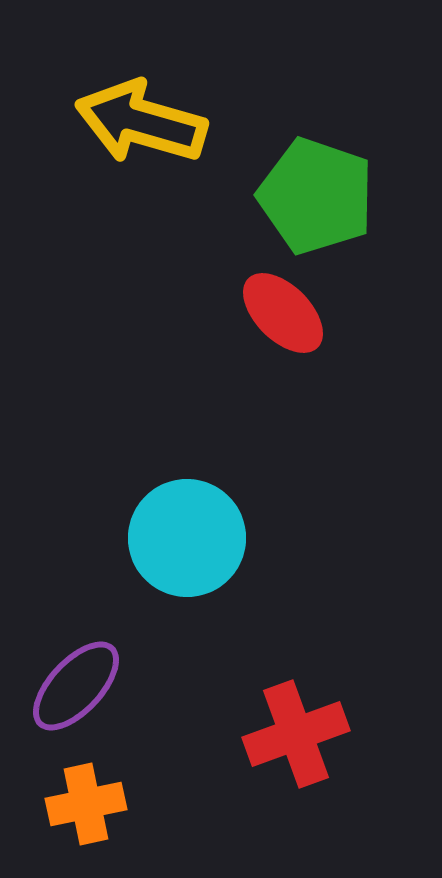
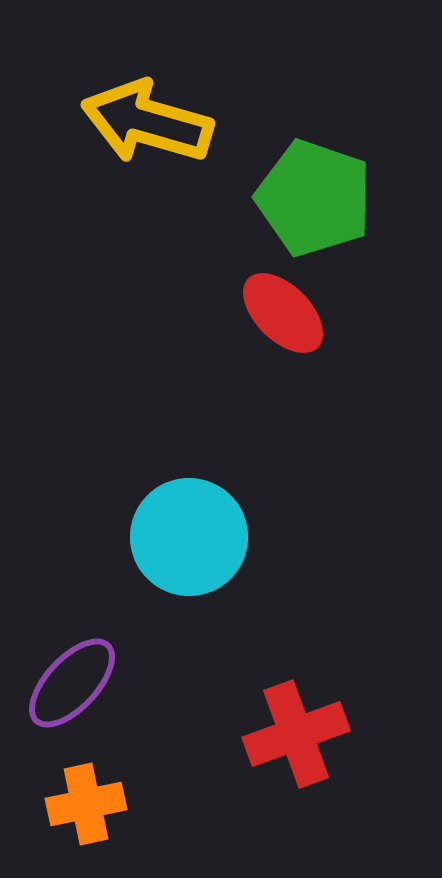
yellow arrow: moved 6 px right
green pentagon: moved 2 px left, 2 px down
cyan circle: moved 2 px right, 1 px up
purple ellipse: moved 4 px left, 3 px up
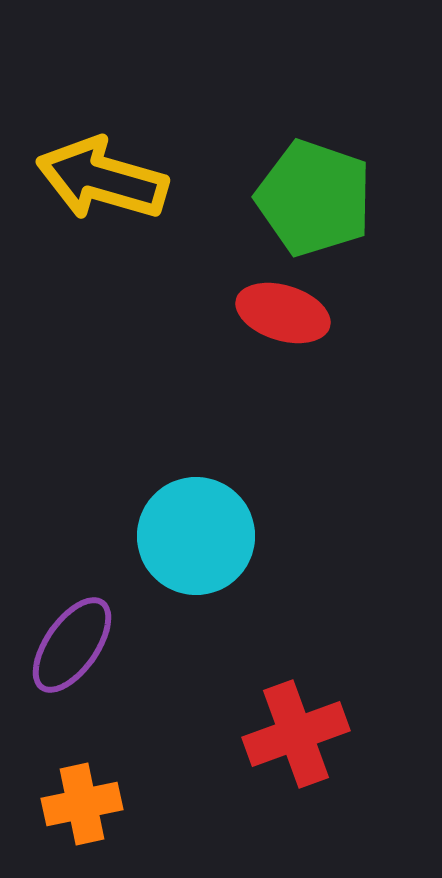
yellow arrow: moved 45 px left, 57 px down
red ellipse: rotated 28 degrees counterclockwise
cyan circle: moved 7 px right, 1 px up
purple ellipse: moved 38 px up; rotated 8 degrees counterclockwise
orange cross: moved 4 px left
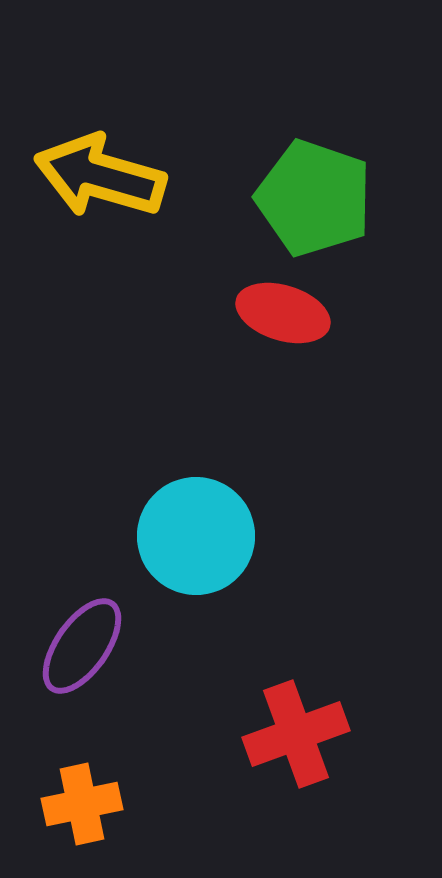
yellow arrow: moved 2 px left, 3 px up
purple ellipse: moved 10 px right, 1 px down
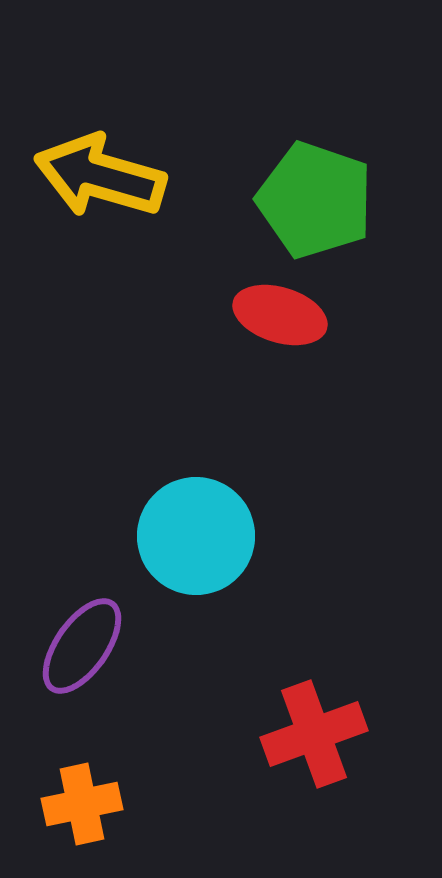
green pentagon: moved 1 px right, 2 px down
red ellipse: moved 3 px left, 2 px down
red cross: moved 18 px right
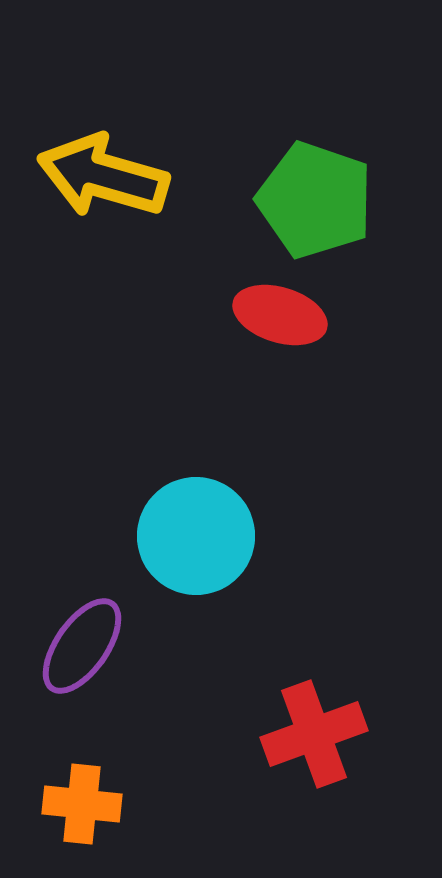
yellow arrow: moved 3 px right
orange cross: rotated 18 degrees clockwise
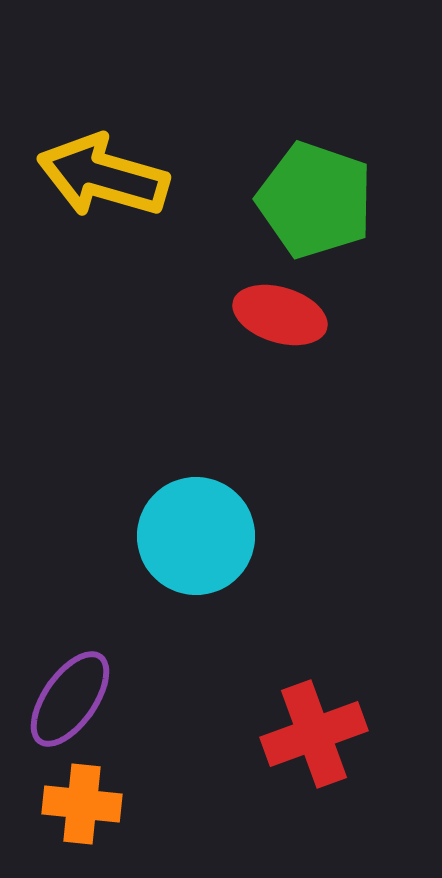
purple ellipse: moved 12 px left, 53 px down
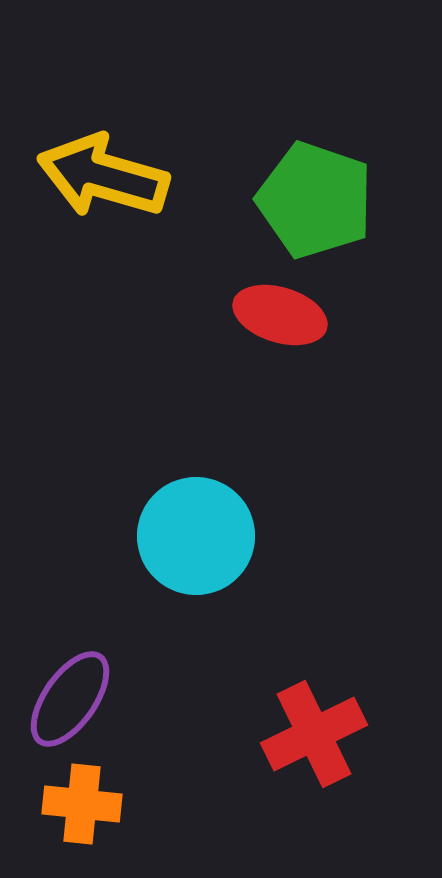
red cross: rotated 6 degrees counterclockwise
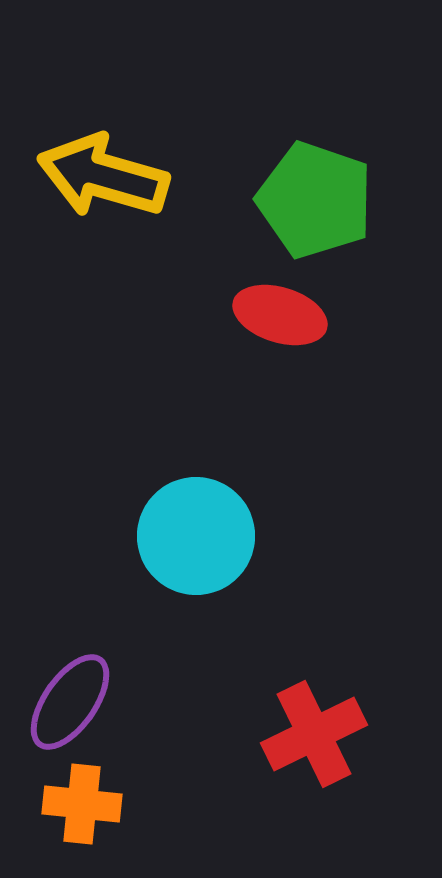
purple ellipse: moved 3 px down
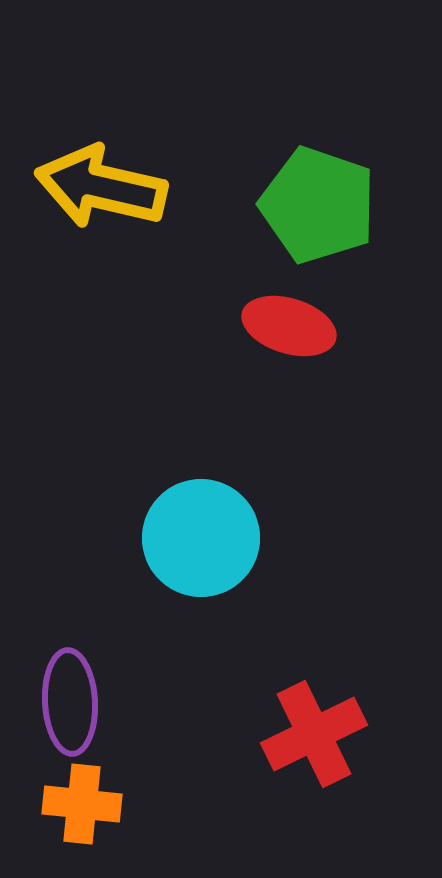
yellow arrow: moved 2 px left, 11 px down; rotated 3 degrees counterclockwise
green pentagon: moved 3 px right, 5 px down
red ellipse: moved 9 px right, 11 px down
cyan circle: moved 5 px right, 2 px down
purple ellipse: rotated 38 degrees counterclockwise
